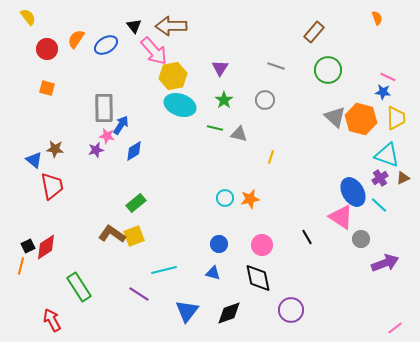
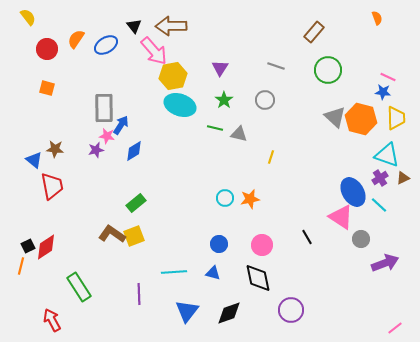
cyan line at (164, 270): moved 10 px right, 2 px down; rotated 10 degrees clockwise
purple line at (139, 294): rotated 55 degrees clockwise
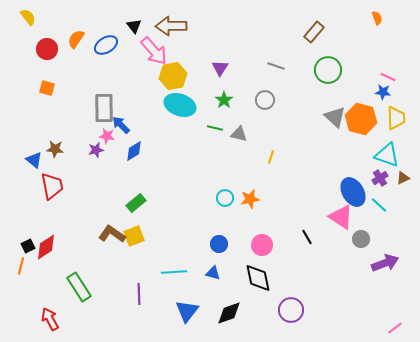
blue arrow at (121, 125): rotated 78 degrees counterclockwise
red arrow at (52, 320): moved 2 px left, 1 px up
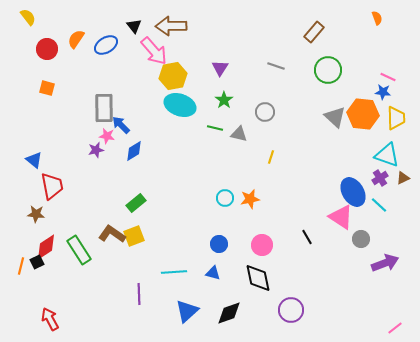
gray circle at (265, 100): moved 12 px down
orange hexagon at (361, 119): moved 2 px right, 5 px up; rotated 8 degrees counterclockwise
brown star at (55, 149): moved 19 px left, 65 px down
black square at (28, 246): moved 9 px right, 16 px down
green rectangle at (79, 287): moved 37 px up
blue triangle at (187, 311): rotated 10 degrees clockwise
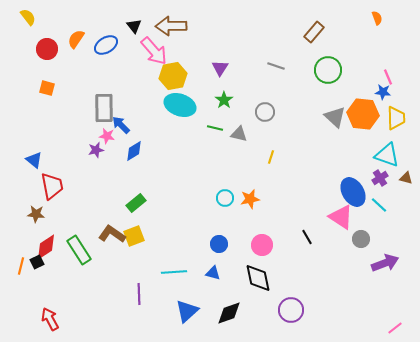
pink line at (388, 77): rotated 42 degrees clockwise
brown triangle at (403, 178): moved 3 px right; rotated 40 degrees clockwise
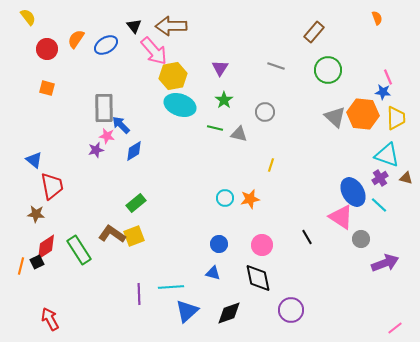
yellow line at (271, 157): moved 8 px down
cyan line at (174, 272): moved 3 px left, 15 px down
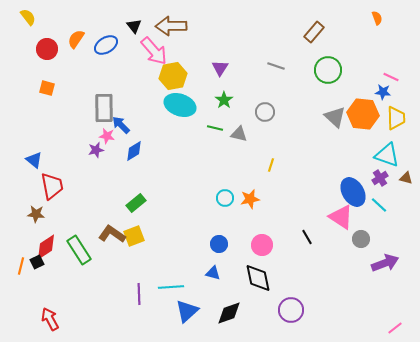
pink line at (388, 77): moved 3 px right; rotated 42 degrees counterclockwise
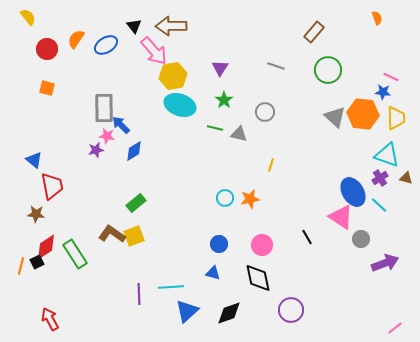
green rectangle at (79, 250): moved 4 px left, 4 px down
